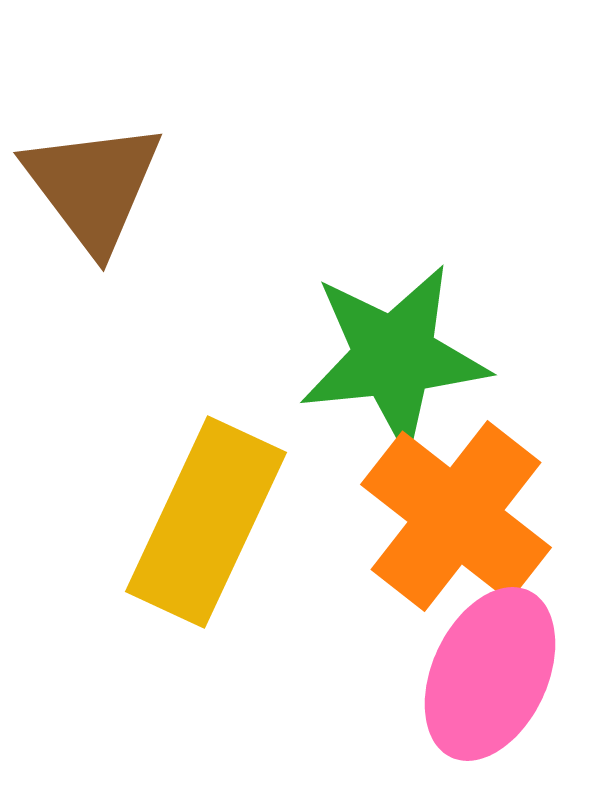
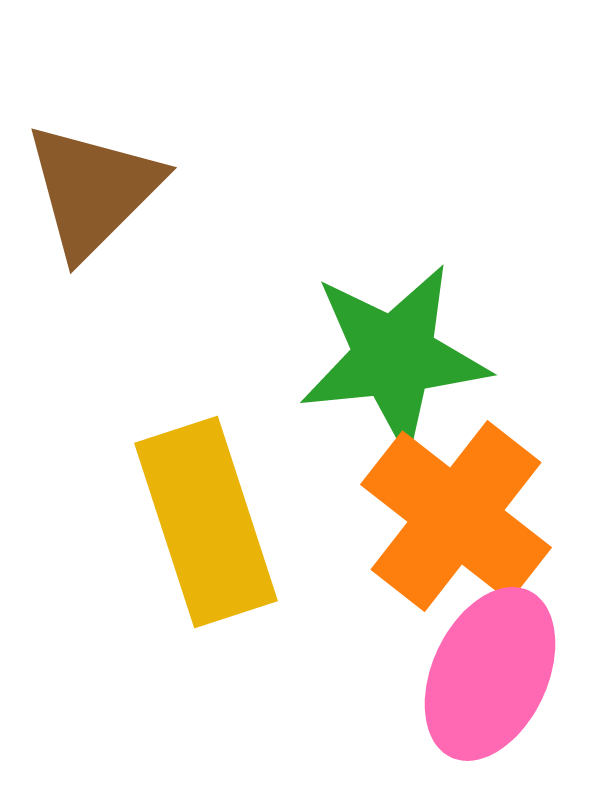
brown triangle: moved 4 px down; rotated 22 degrees clockwise
yellow rectangle: rotated 43 degrees counterclockwise
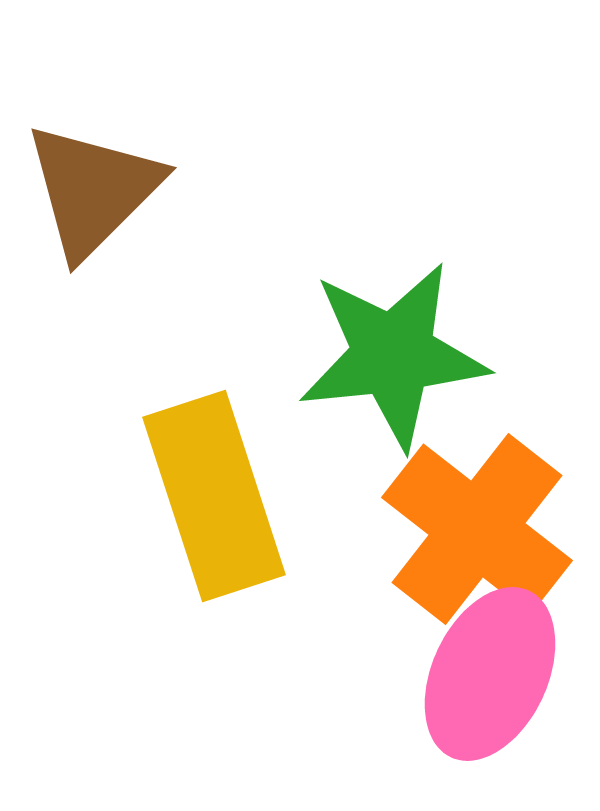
green star: moved 1 px left, 2 px up
orange cross: moved 21 px right, 13 px down
yellow rectangle: moved 8 px right, 26 px up
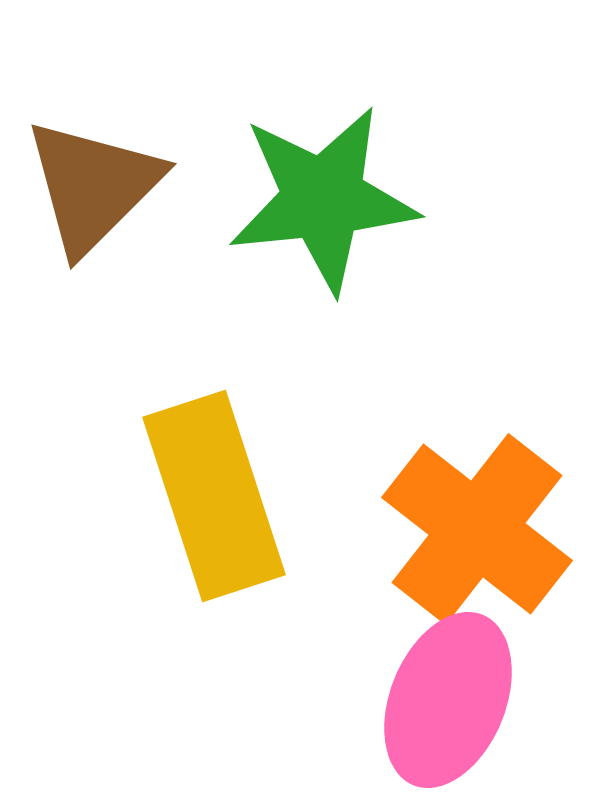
brown triangle: moved 4 px up
green star: moved 70 px left, 156 px up
pink ellipse: moved 42 px left, 26 px down; rotated 3 degrees counterclockwise
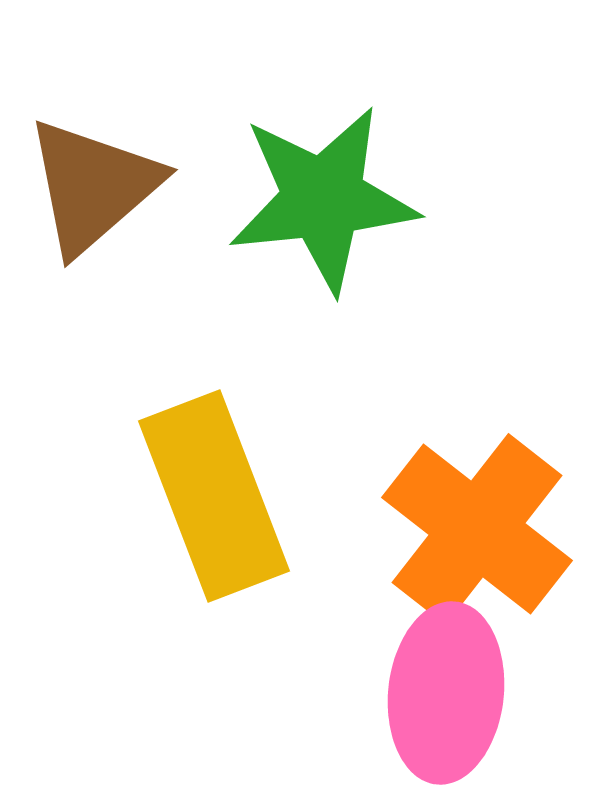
brown triangle: rotated 4 degrees clockwise
yellow rectangle: rotated 3 degrees counterclockwise
pink ellipse: moved 2 px left, 7 px up; rotated 16 degrees counterclockwise
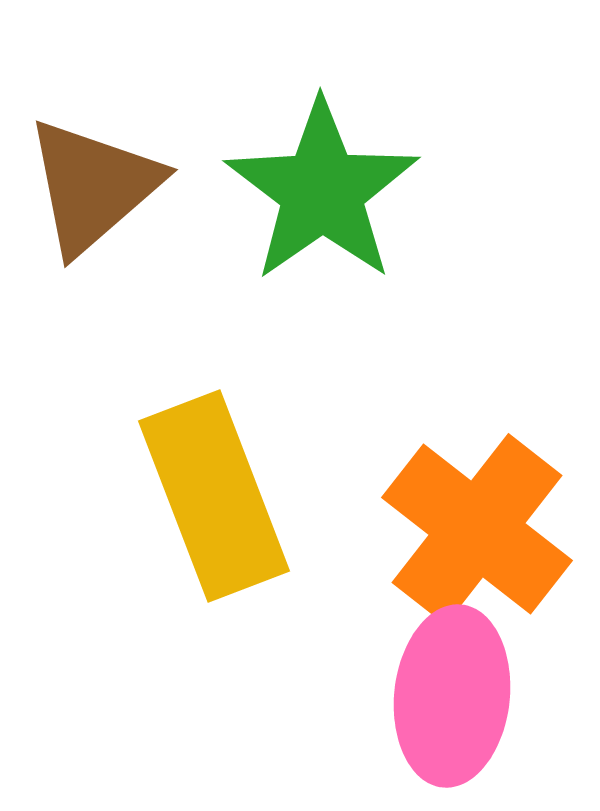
green star: moved 1 px left, 8 px up; rotated 29 degrees counterclockwise
pink ellipse: moved 6 px right, 3 px down
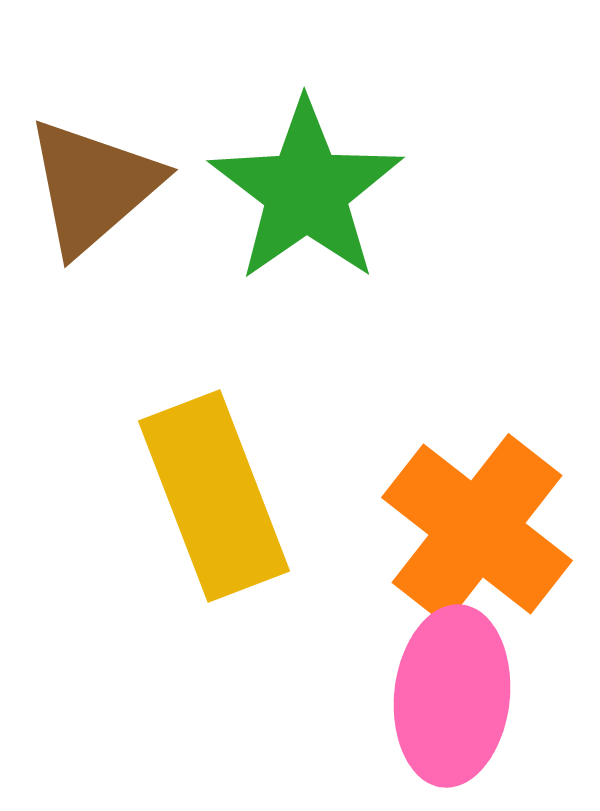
green star: moved 16 px left
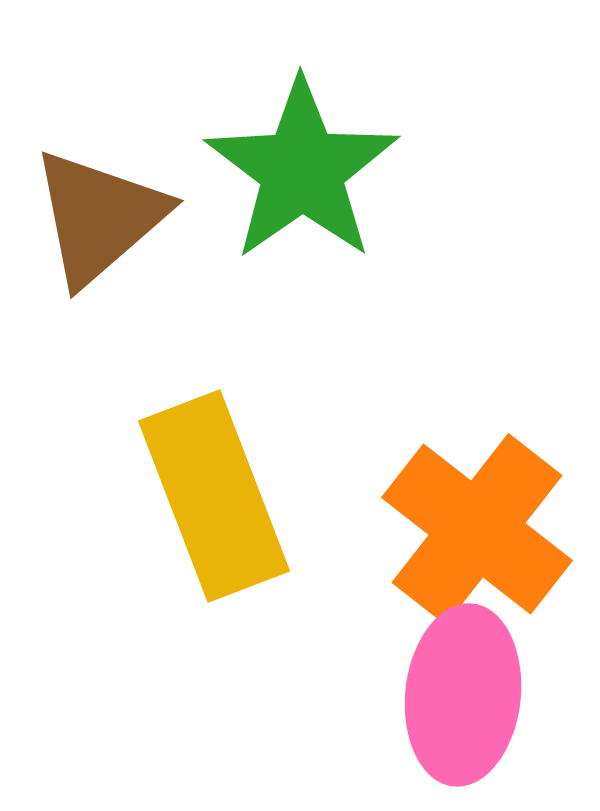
brown triangle: moved 6 px right, 31 px down
green star: moved 4 px left, 21 px up
pink ellipse: moved 11 px right, 1 px up
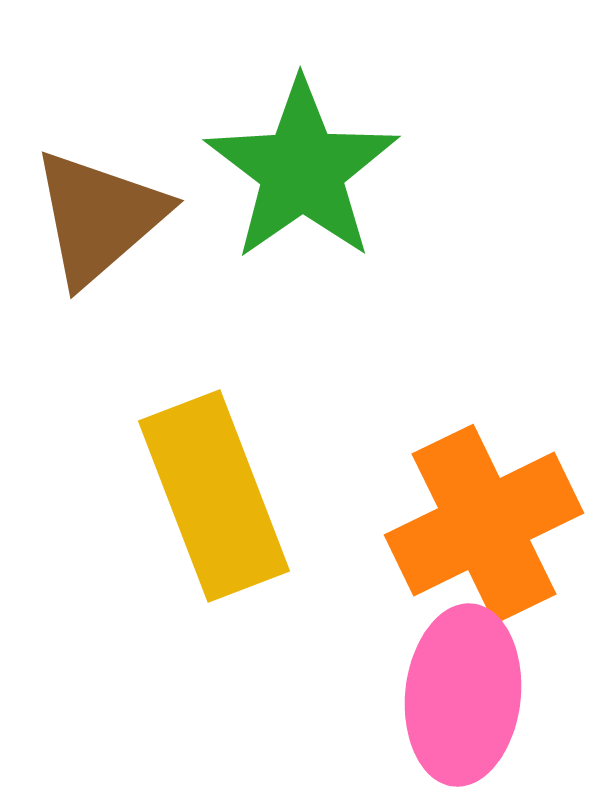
orange cross: moved 7 px right, 5 px up; rotated 26 degrees clockwise
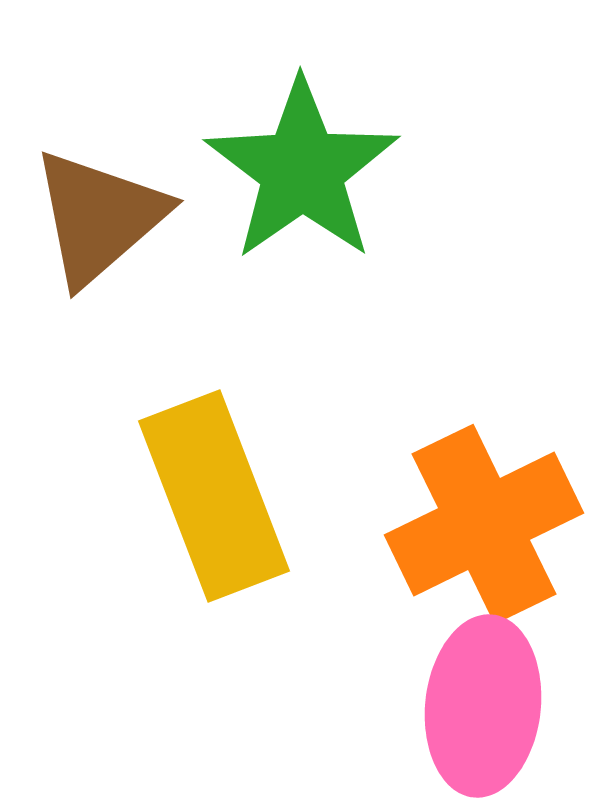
pink ellipse: moved 20 px right, 11 px down
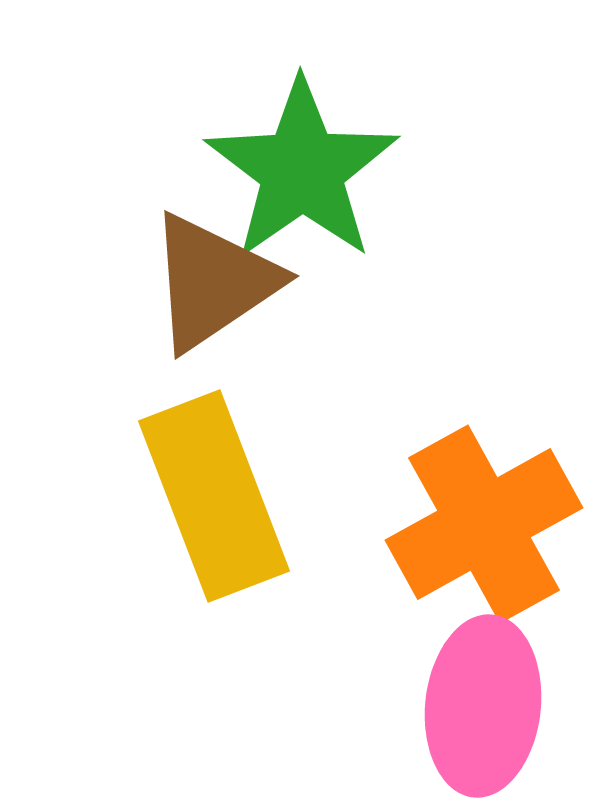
brown triangle: moved 114 px right, 65 px down; rotated 7 degrees clockwise
orange cross: rotated 3 degrees counterclockwise
